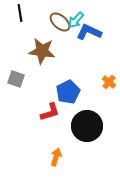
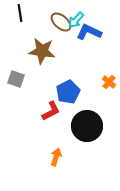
brown ellipse: moved 1 px right
red L-shape: moved 1 px right, 1 px up; rotated 10 degrees counterclockwise
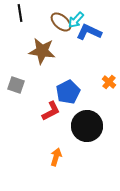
gray square: moved 6 px down
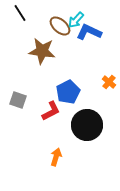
black line: rotated 24 degrees counterclockwise
brown ellipse: moved 1 px left, 4 px down
gray square: moved 2 px right, 15 px down
black circle: moved 1 px up
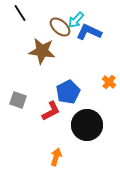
brown ellipse: moved 1 px down
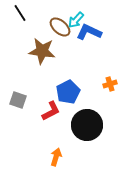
orange cross: moved 1 px right, 2 px down; rotated 32 degrees clockwise
